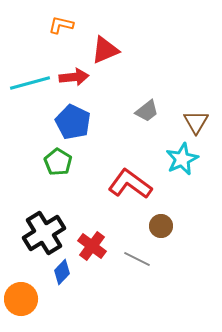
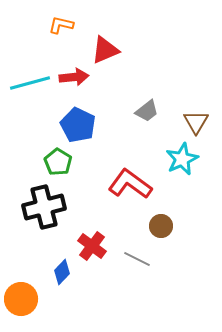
blue pentagon: moved 5 px right, 3 px down
black cross: moved 26 px up; rotated 18 degrees clockwise
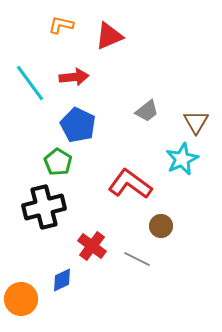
red triangle: moved 4 px right, 14 px up
cyan line: rotated 69 degrees clockwise
blue diamond: moved 8 px down; rotated 20 degrees clockwise
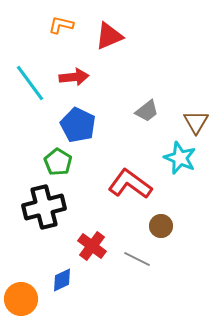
cyan star: moved 2 px left, 1 px up; rotated 24 degrees counterclockwise
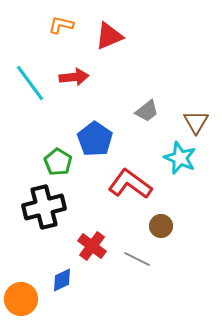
blue pentagon: moved 17 px right, 14 px down; rotated 8 degrees clockwise
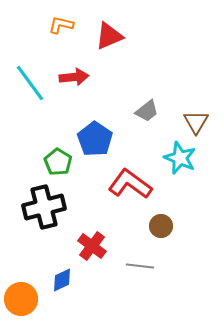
gray line: moved 3 px right, 7 px down; rotated 20 degrees counterclockwise
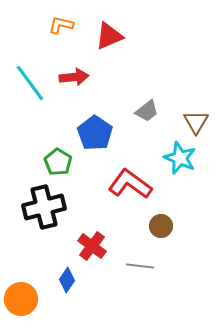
blue pentagon: moved 6 px up
blue diamond: moved 5 px right; rotated 30 degrees counterclockwise
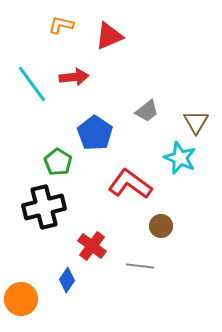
cyan line: moved 2 px right, 1 px down
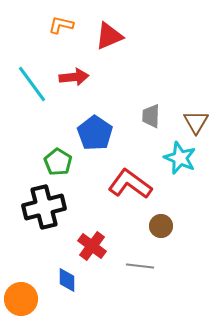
gray trapezoid: moved 4 px right, 5 px down; rotated 130 degrees clockwise
blue diamond: rotated 35 degrees counterclockwise
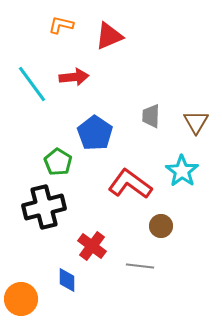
cyan star: moved 2 px right, 13 px down; rotated 12 degrees clockwise
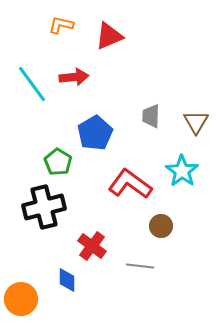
blue pentagon: rotated 8 degrees clockwise
